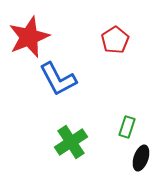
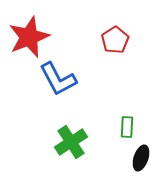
green rectangle: rotated 15 degrees counterclockwise
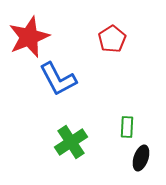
red pentagon: moved 3 px left, 1 px up
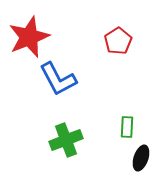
red pentagon: moved 6 px right, 2 px down
green cross: moved 5 px left, 2 px up; rotated 12 degrees clockwise
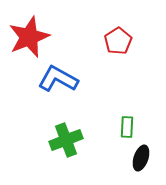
blue L-shape: rotated 147 degrees clockwise
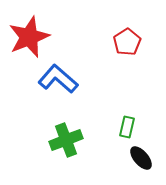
red pentagon: moved 9 px right, 1 px down
blue L-shape: rotated 12 degrees clockwise
green rectangle: rotated 10 degrees clockwise
black ellipse: rotated 60 degrees counterclockwise
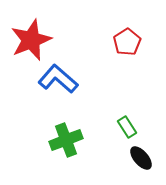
red star: moved 2 px right, 3 px down
green rectangle: rotated 45 degrees counterclockwise
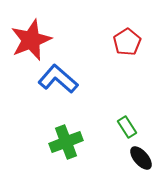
green cross: moved 2 px down
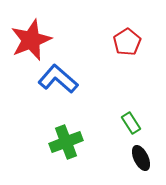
green rectangle: moved 4 px right, 4 px up
black ellipse: rotated 15 degrees clockwise
